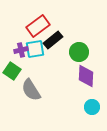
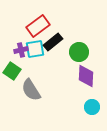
black rectangle: moved 2 px down
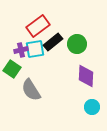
green circle: moved 2 px left, 8 px up
green square: moved 2 px up
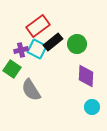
cyan square: moved 2 px right; rotated 36 degrees clockwise
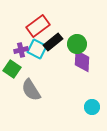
purple diamond: moved 4 px left, 15 px up
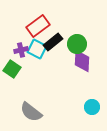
gray semicircle: moved 22 px down; rotated 20 degrees counterclockwise
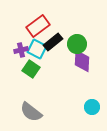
green square: moved 19 px right
